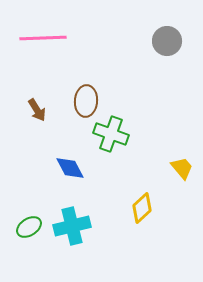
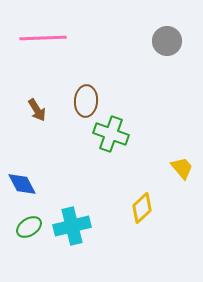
blue diamond: moved 48 px left, 16 px down
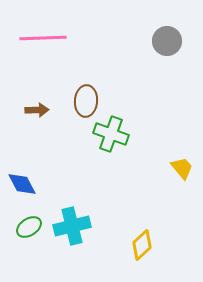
brown arrow: rotated 60 degrees counterclockwise
yellow diamond: moved 37 px down
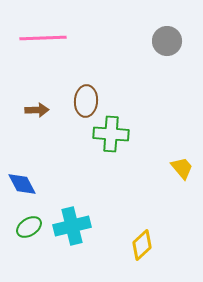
green cross: rotated 16 degrees counterclockwise
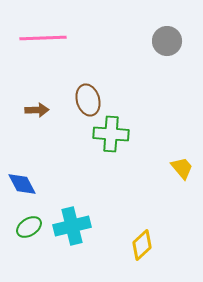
brown ellipse: moved 2 px right, 1 px up; rotated 20 degrees counterclockwise
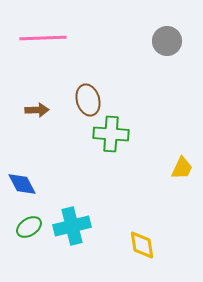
yellow trapezoid: rotated 65 degrees clockwise
yellow diamond: rotated 56 degrees counterclockwise
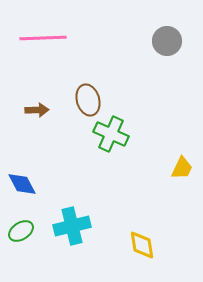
green cross: rotated 20 degrees clockwise
green ellipse: moved 8 px left, 4 px down
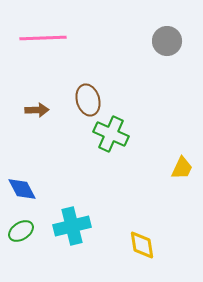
blue diamond: moved 5 px down
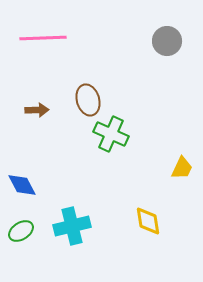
blue diamond: moved 4 px up
yellow diamond: moved 6 px right, 24 px up
